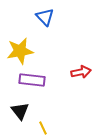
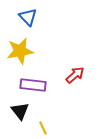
blue triangle: moved 17 px left
red arrow: moved 6 px left, 3 px down; rotated 30 degrees counterclockwise
purple rectangle: moved 1 px right, 5 px down
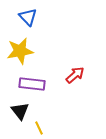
purple rectangle: moved 1 px left, 1 px up
yellow line: moved 4 px left
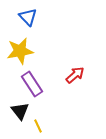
purple rectangle: rotated 50 degrees clockwise
yellow line: moved 1 px left, 2 px up
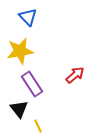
black triangle: moved 1 px left, 2 px up
